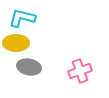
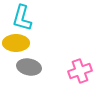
cyan L-shape: rotated 88 degrees counterclockwise
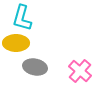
gray ellipse: moved 6 px right
pink cross: rotated 30 degrees counterclockwise
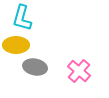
yellow ellipse: moved 2 px down
pink cross: moved 1 px left
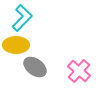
cyan L-shape: rotated 152 degrees counterclockwise
gray ellipse: rotated 25 degrees clockwise
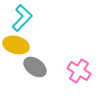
yellow ellipse: rotated 15 degrees clockwise
pink cross: rotated 10 degrees counterclockwise
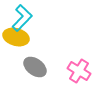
yellow ellipse: moved 8 px up
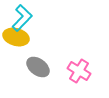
gray ellipse: moved 3 px right
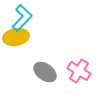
yellow ellipse: rotated 25 degrees counterclockwise
gray ellipse: moved 7 px right, 5 px down
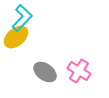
yellow ellipse: rotated 30 degrees counterclockwise
